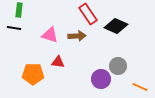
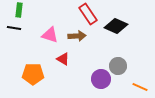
red triangle: moved 5 px right, 3 px up; rotated 24 degrees clockwise
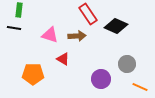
gray circle: moved 9 px right, 2 px up
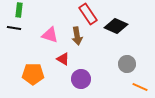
brown arrow: rotated 84 degrees clockwise
purple circle: moved 20 px left
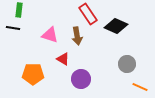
black line: moved 1 px left
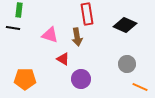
red rectangle: moved 1 px left; rotated 25 degrees clockwise
black diamond: moved 9 px right, 1 px up
brown arrow: moved 1 px down
orange pentagon: moved 8 px left, 5 px down
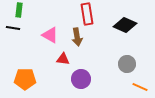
pink triangle: rotated 12 degrees clockwise
red triangle: rotated 24 degrees counterclockwise
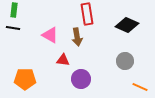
green rectangle: moved 5 px left
black diamond: moved 2 px right
red triangle: moved 1 px down
gray circle: moved 2 px left, 3 px up
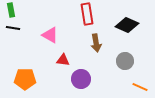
green rectangle: moved 3 px left; rotated 16 degrees counterclockwise
brown arrow: moved 19 px right, 6 px down
